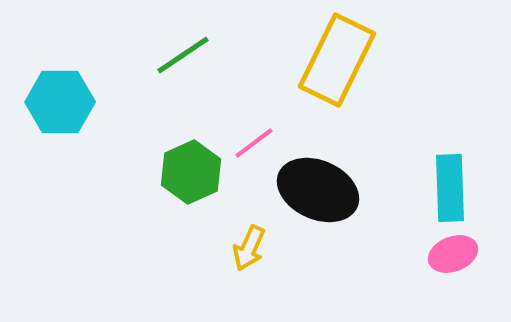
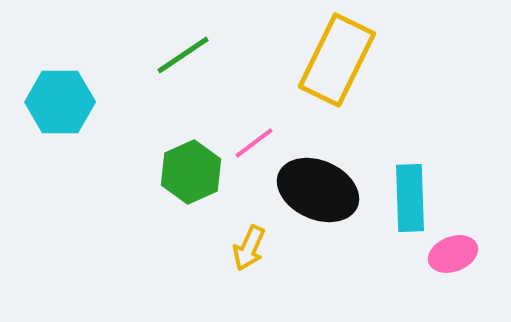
cyan rectangle: moved 40 px left, 10 px down
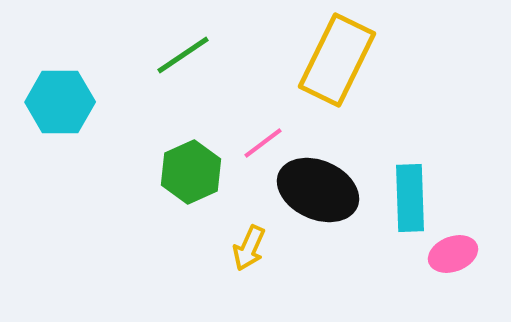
pink line: moved 9 px right
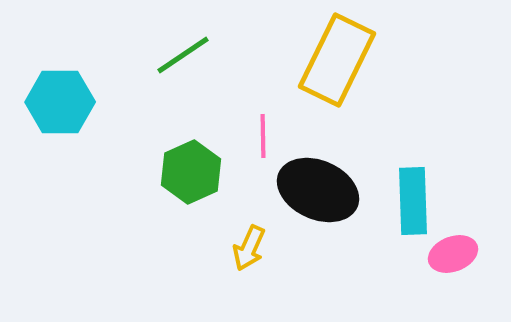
pink line: moved 7 px up; rotated 54 degrees counterclockwise
cyan rectangle: moved 3 px right, 3 px down
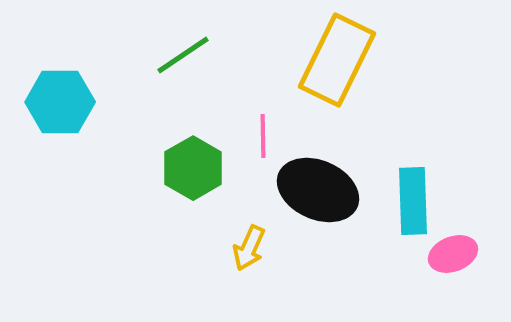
green hexagon: moved 2 px right, 4 px up; rotated 6 degrees counterclockwise
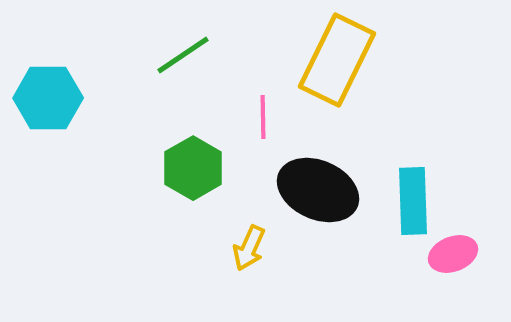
cyan hexagon: moved 12 px left, 4 px up
pink line: moved 19 px up
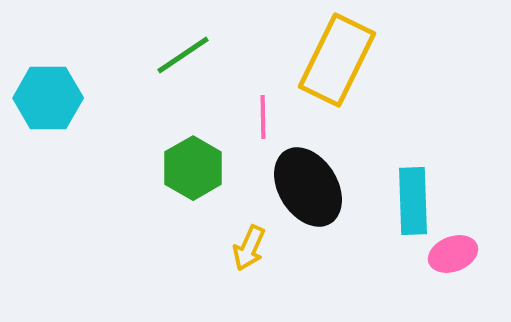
black ellipse: moved 10 px left, 3 px up; rotated 34 degrees clockwise
